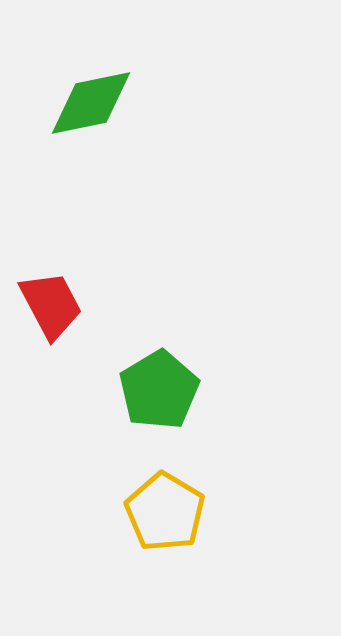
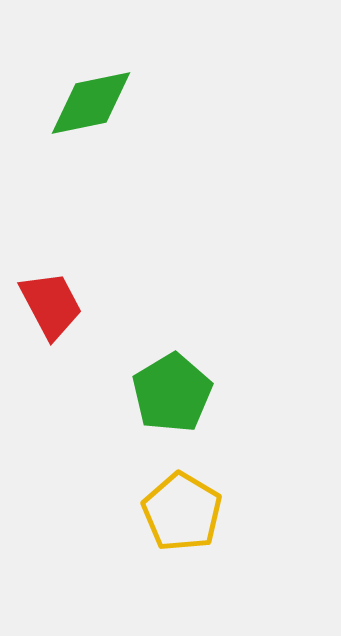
green pentagon: moved 13 px right, 3 px down
yellow pentagon: moved 17 px right
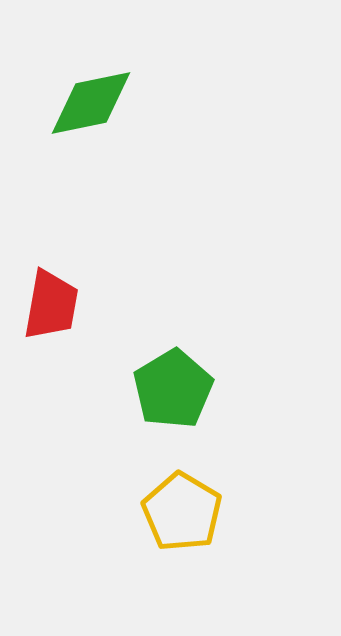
red trapezoid: rotated 38 degrees clockwise
green pentagon: moved 1 px right, 4 px up
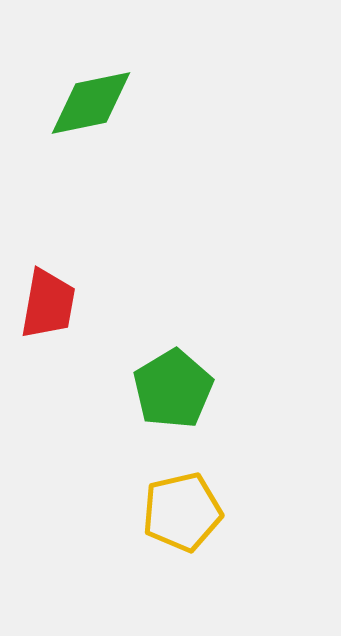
red trapezoid: moved 3 px left, 1 px up
yellow pentagon: rotated 28 degrees clockwise
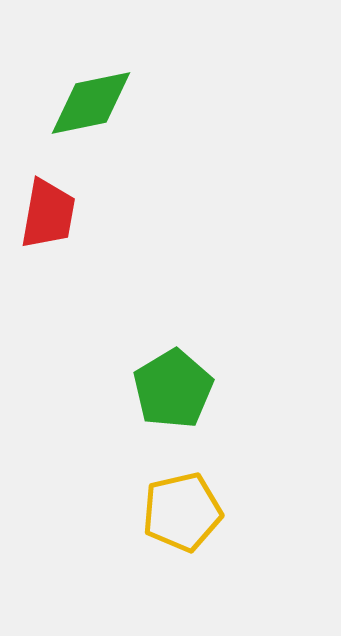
red trapezoid: moved 90 px up
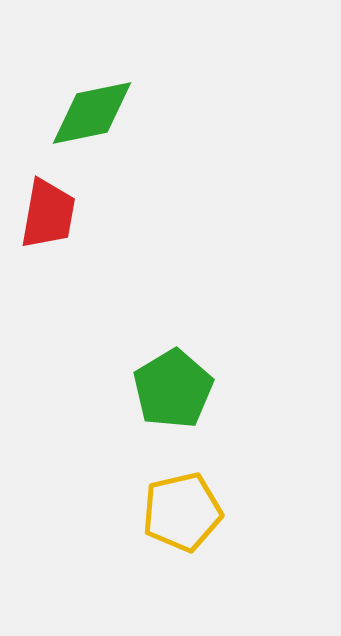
green diamond: moved 1 px right, 10 px down
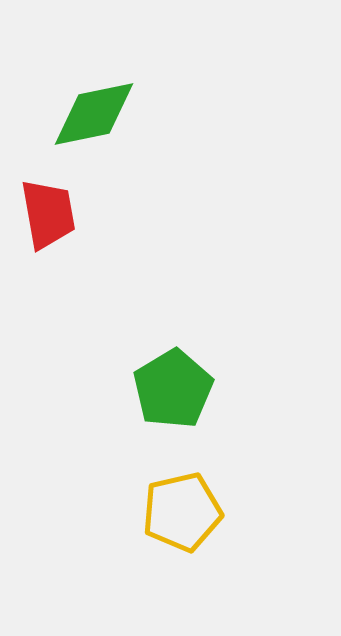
green diamond: moved 2 px right, 1 px down
red trapezoid: rotated 20 degrees counterclockwise
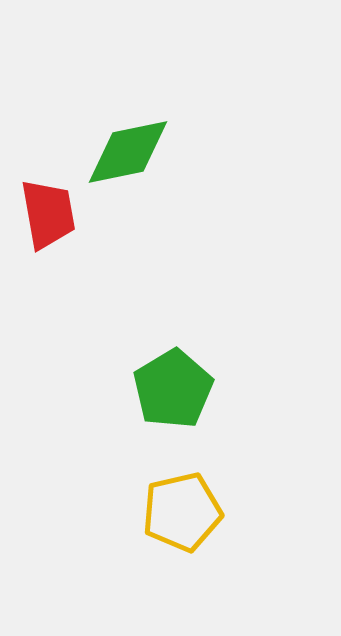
green diamond: moved 34 px right, 38 px down
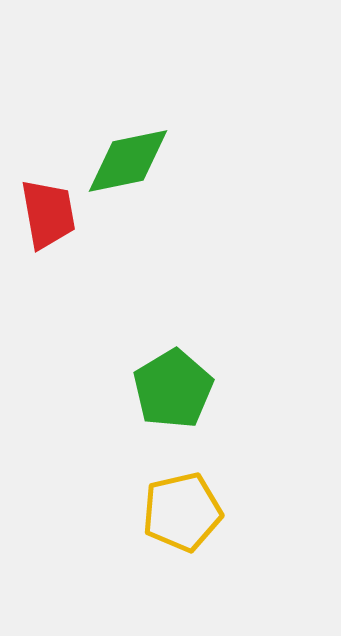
green diamond: moved 9 px down
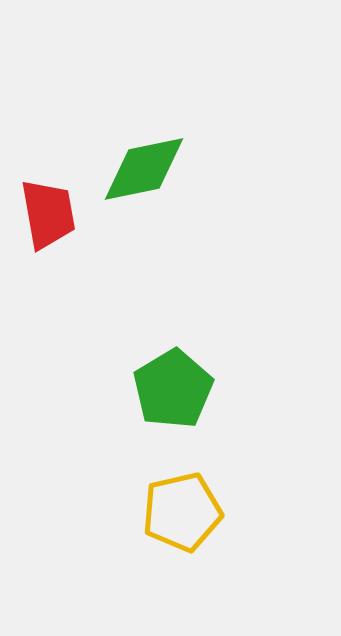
green diamond: moved 16 px right, 8 px down
